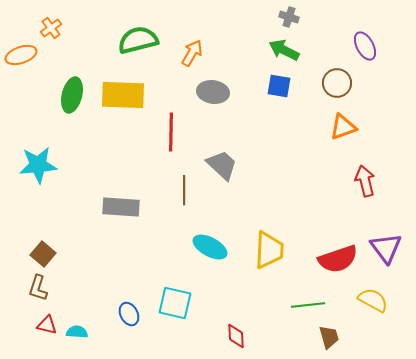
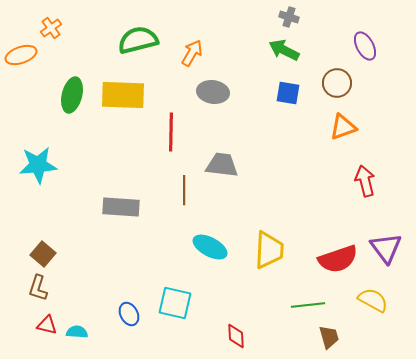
blue square: moved 9 px right, 7 px down
gray trapezoid: rotated 36 degrees counterclockwise
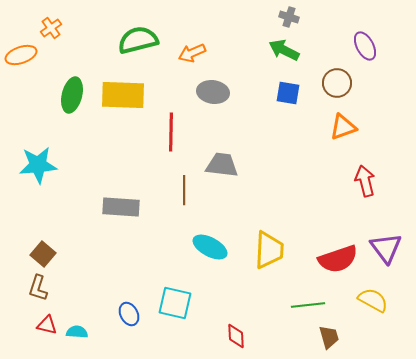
orange arrow: rotated 144 degrees counterclockwise
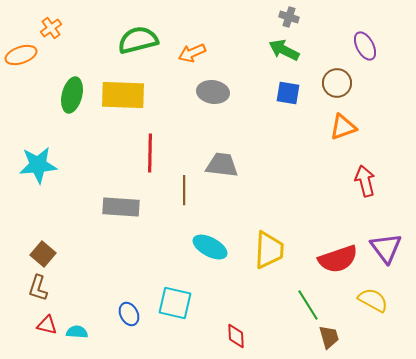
red line: moved 21 px left, 21 px down
green line: rotated 64 degrees clockwise
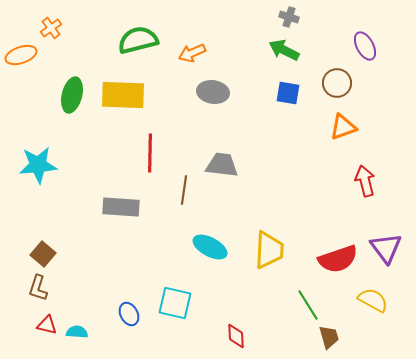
brown line: rotated 8 degrees clockwise
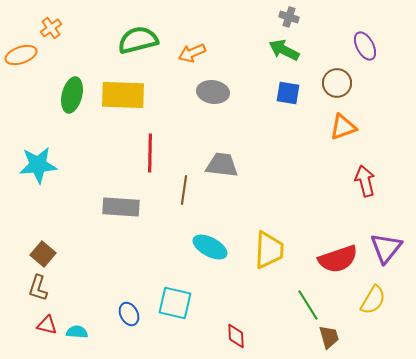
purple triangle: rotated 16 degrees clockwise
yellow semicircle: rotated 92 degrees clockwise
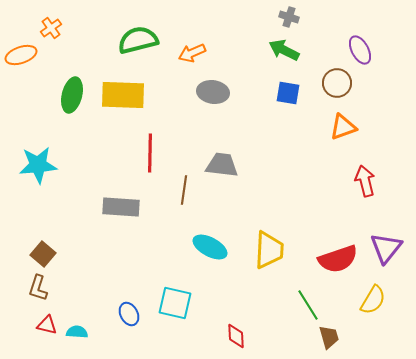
purple ellipse: moved 5 px left, 4 px down
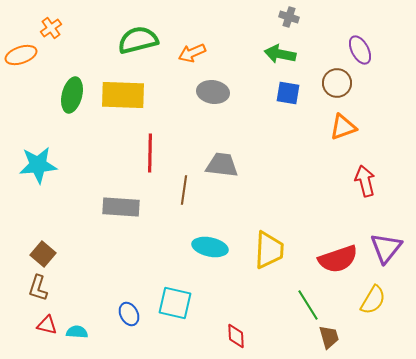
green arrow: moved 4 px left, 4 px down; rotated 16 degrees counterclockwise
cyan ellipse: rotated 16 degrees counterclockwise
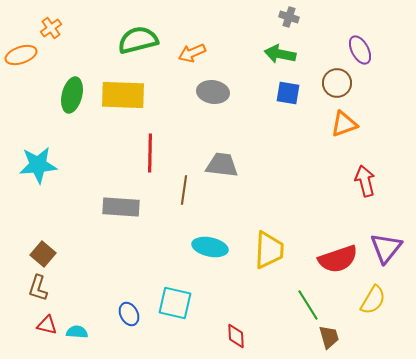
orange triangle: moved 1 px right, 3 px up
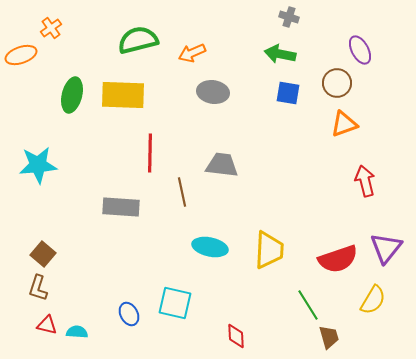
brown line: moved 2 px left, 2 px down; rotated 20 degrees counterclockwise
